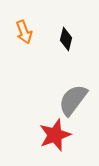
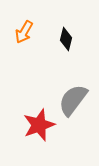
orange arrow: rotated 50 degrees clockwise
red star: moved 16 px left, 10 px up
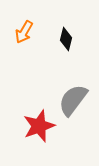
red star: moved 1 px down
